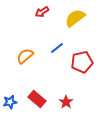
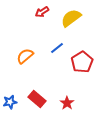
yellow semicircle: moved 4 px left
red pentagon: rotated 20 degrees counterclockwise
red star: moved 1 px right, 1 px down
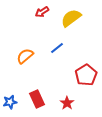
red pentagon: moved 4 px right, 13 px down
red rectangle: rotated 24 degrees clockwise
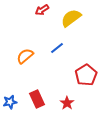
red arrow: moved 2 px up
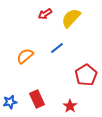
red arrow: moved 3 px right, 4 px down
yellow semicircle: rotated 10 degrees counterclockwise
red star: moved 3 px right, 3 px down
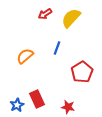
blue line: rotated 32 degrees counterclockwise
red pentagon: moved 4 px left, 3 px up
blue star: moved 7 px right, 3 px down; rotated 16 degrees counterclockwise
red star: moved 2 px left, 1 px down; rotated 24 degrees counterclockwise
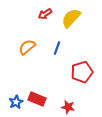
orange semicircle: moved 2 px right, 9 px up
red pentagon: rotated 15 degrees clockwise
red rectangle: rotated 42 degrees counterclockwise
blue star: moved 1 px left, 3 px up
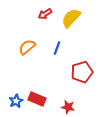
blue star: moved 1 px up
